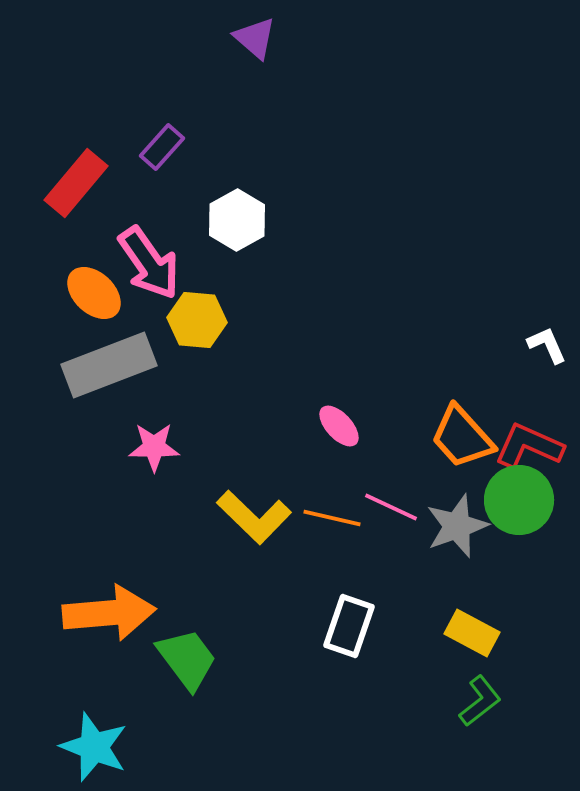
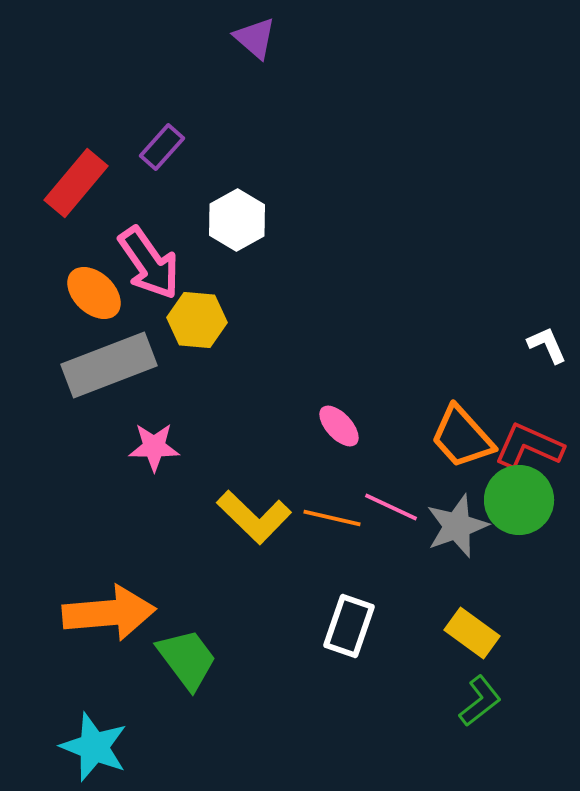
yellow rectangle: rotated 8 degrees clockwise
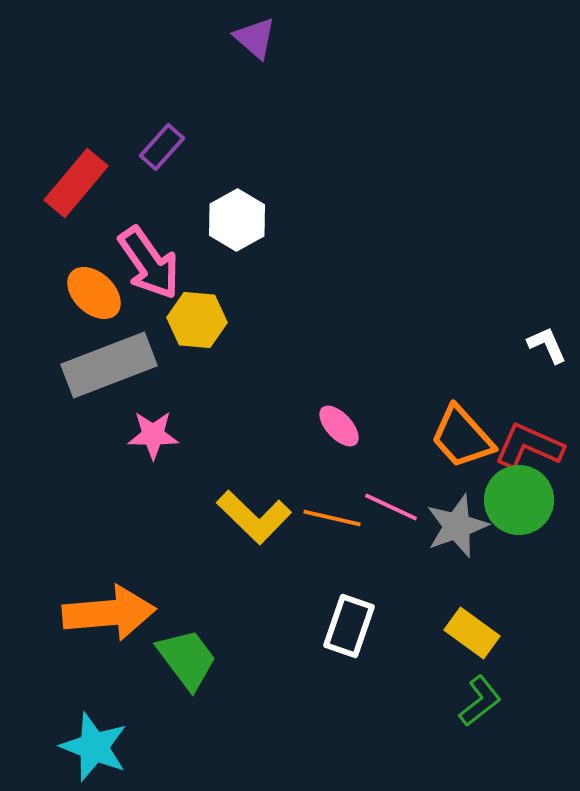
pink star: moved 1 px left, 12 px up
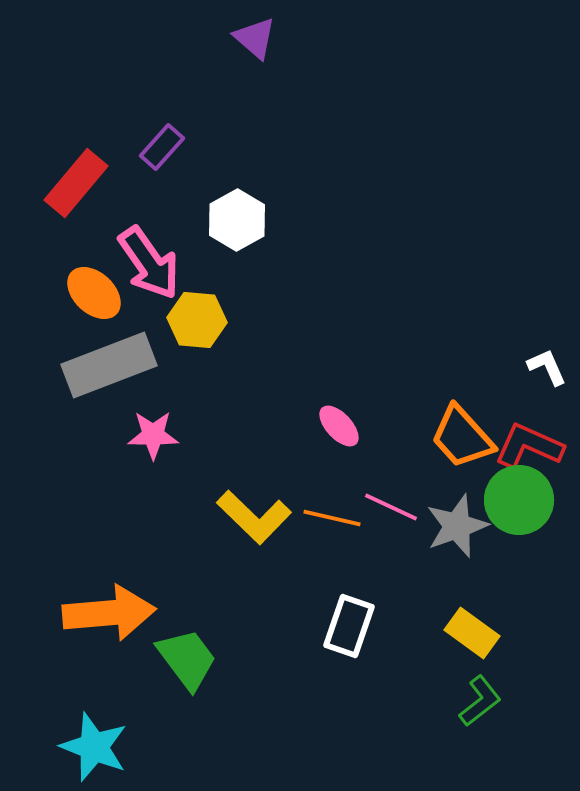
white L-shape: moved 22 px down
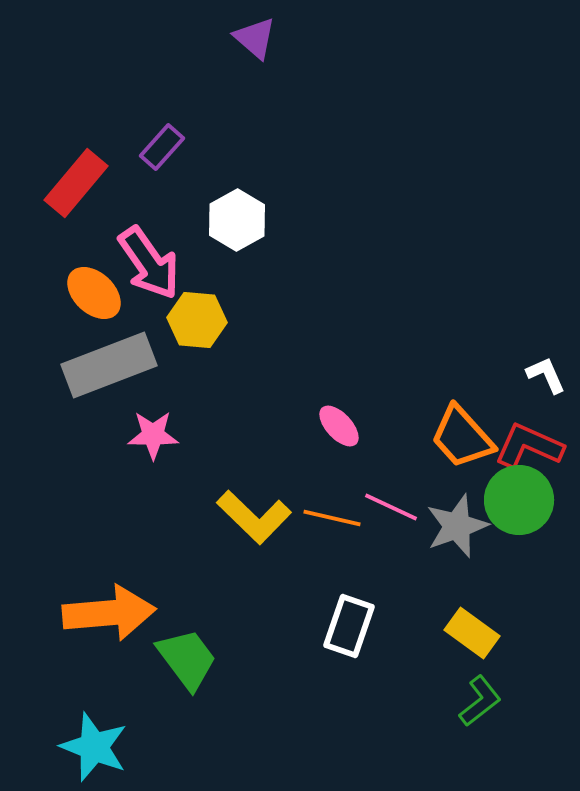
white L-shape: moved 1 px left, 8 px down
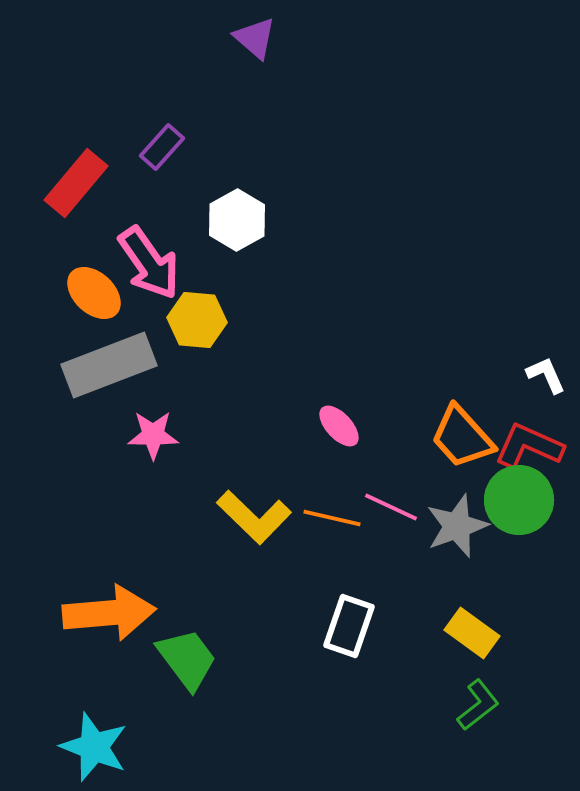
green L-shape: moved 2 px left, 4 px down
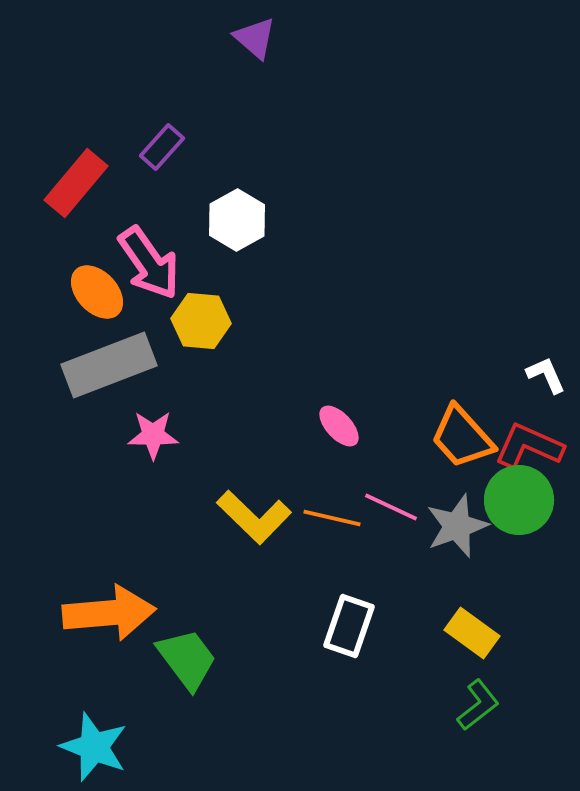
orange ellipse: moved 3 px right, 1 px up; rotated 4 degrees clockwise
yellow hexagon: moved 4 px right, 1 px down
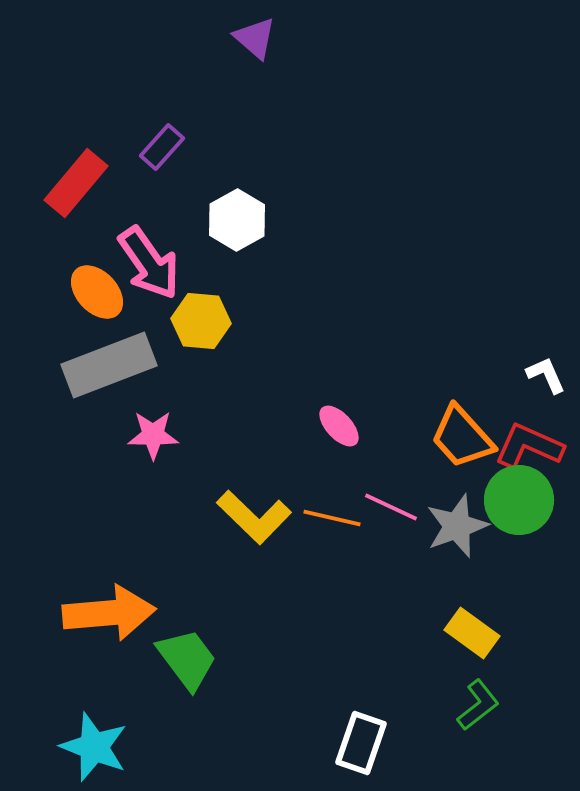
white rectangle: moved 12 px right, 117 px down
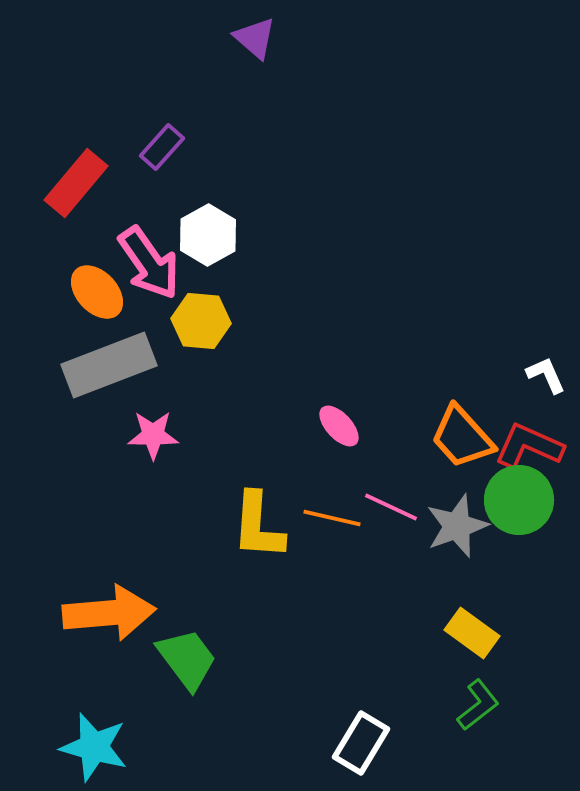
white hexagon: moved 29 px left, 15 px down
yellow L-shape: moved 4 px right, 9 px down; rotated 50 degrees clockwise
white rectangle: rotated 12 degrees clockwise
cyan star: rotated 6 degrees counterclockwise
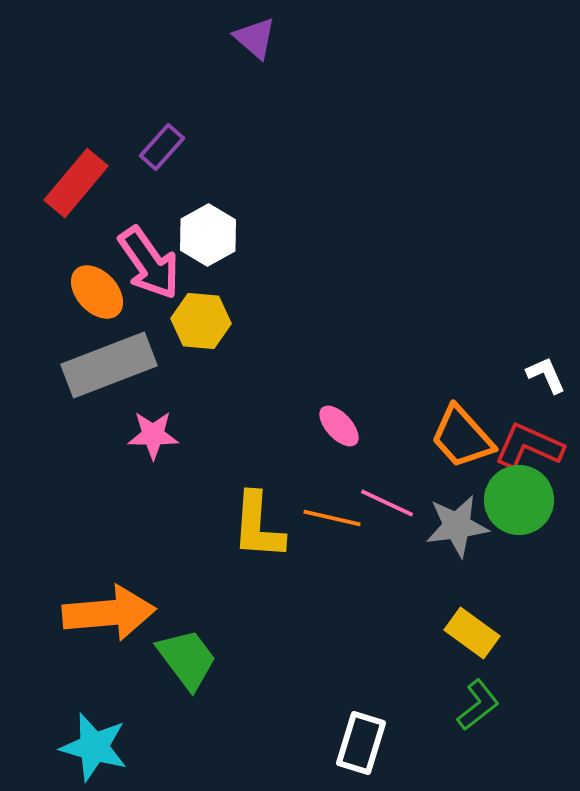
pink line: moved 4 px left, 4 px up
gray star: rotated 12 degrees clockwise
white rectangle: rotated 14 degrees counterclockwise
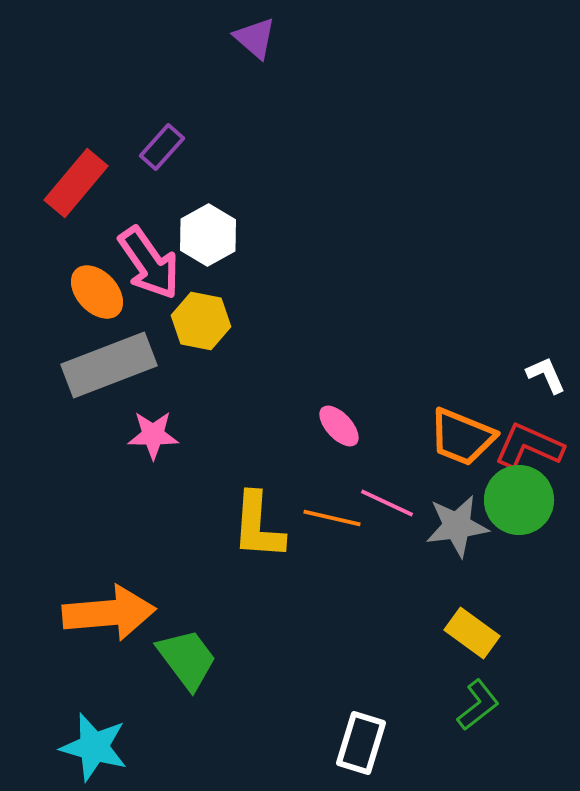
yellow hexagon: rotated 6 degrees clockwise
orange trapezoid: rotated 26 degrees counterclockwise
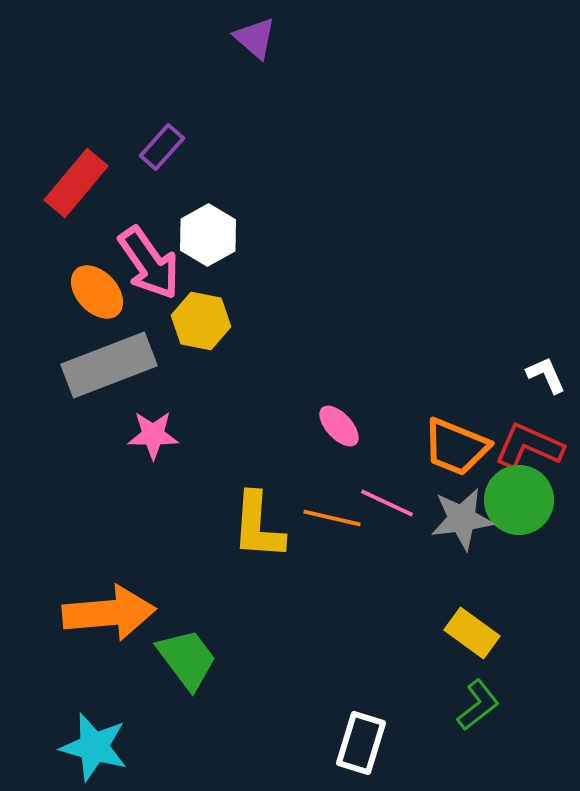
orange trapezoid: moved 6 px left, 10 px down
gray star: moved 5 px right, 7 px up
